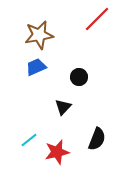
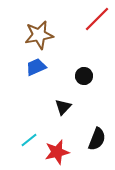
black circle: moved 5 px right, 1 px up
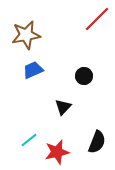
brown star: moved 13 px left
blue trapezoid: moved 3 px left, 3 px down
black semicircle: moved 3 px down
